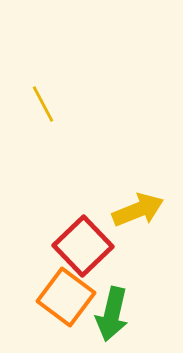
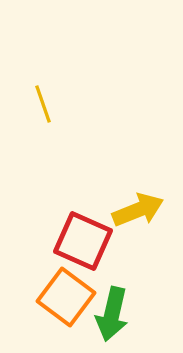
yellow line: rotated 9 degrees clockwise
red square: moved 5 px up; rotated 22 degrees counterclockwise
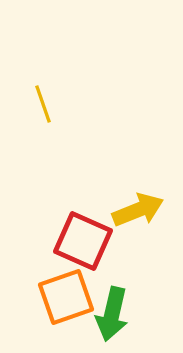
orange square: rotated 34 degrees clockwise
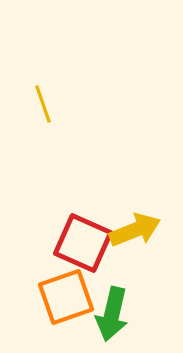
yellow arrow: moved 3 px left, 20 px down
red square: moved 2 px down
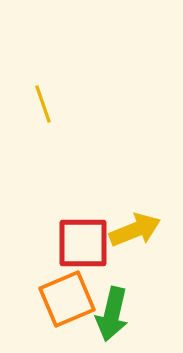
red square: rotated 24 degrees counterclockwise
orange square: moved 1 px right, 2 px down; rotated 4 degrees counterclockwise
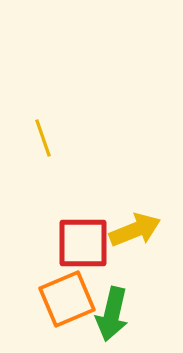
yellow line: moved 34 px down
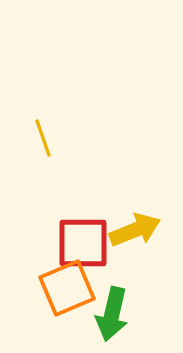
orange square: moved 11 px up
